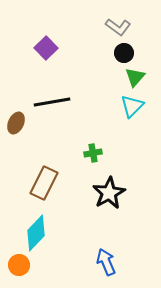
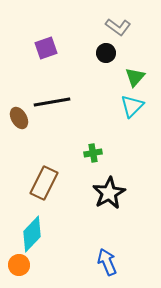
purple square: rotated 25 degrees clockwise
black circle: moved 18 px left
brown ellipse: moved 3 px right, 5 px up; rotated 55 degrees counterclockwise
cyan diamond: moved 4 px left, 1 px down
blue arrow: moved 1 px right
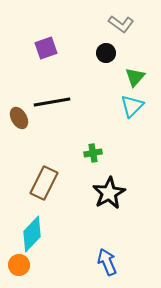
gray L-shape: moved 3 px right, 3 px up
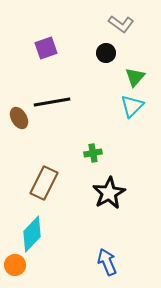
orange circle: moved 4 px left
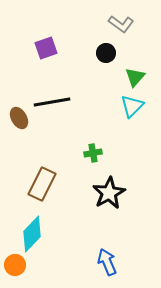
brown rectangle: moved 2 px left, 1 px down
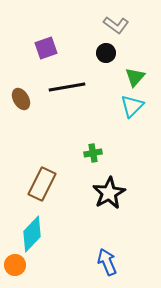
gray L-shape: moved 5 px left, 1 px down
black line: moved 15 px right, 15 px up
brown ellipse: moved 2 px right, 19 px up
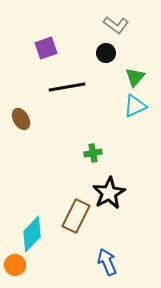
brown ellipse: moved 20 px down
cyan triangle: moved 3 px right; rotated 20 degrees clockwise
brown rectangle: moved 34 px right, 32 px down
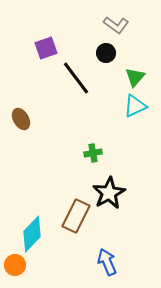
black line: moved 9 px right, 9 px up; rotated 63 degrees clockwise
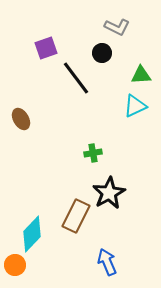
gray L-shape: moved 1 px right, 2 px down; rotated 10 degrees counterclockwise
black circle: moved 4 px left
green triangle: moved 6 px right, 2 px up; rotated 45 degrees clockwise
